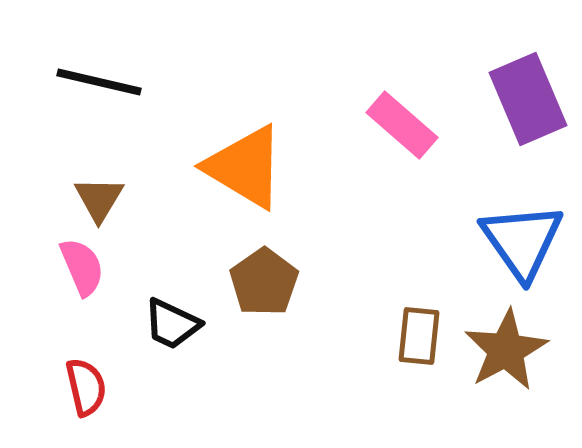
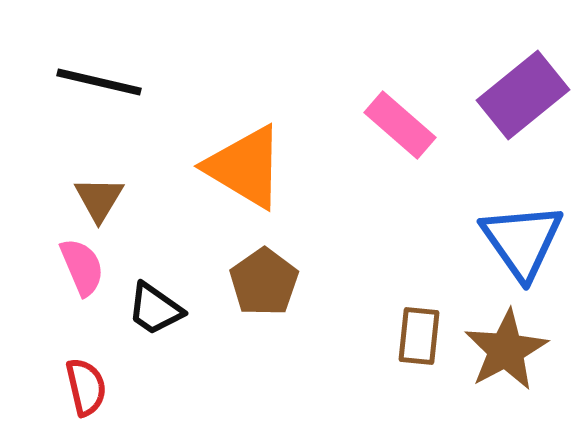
purple rectangle: moved 5 px left, 4 px up; rotated 74 degrees clockwise
pink rectangle: moved 2 px left
black trapezoid: moved 17 px left, 15 px up; rotated 10 degrees clockwise
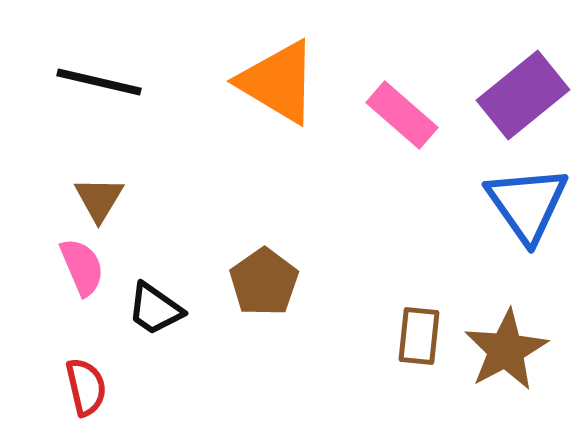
pink rectangle: moved 2 px right, 10 px up
orange triangle: moved 33 px right, 85 px up
blue triangle: moved 5 px right, 37 px up
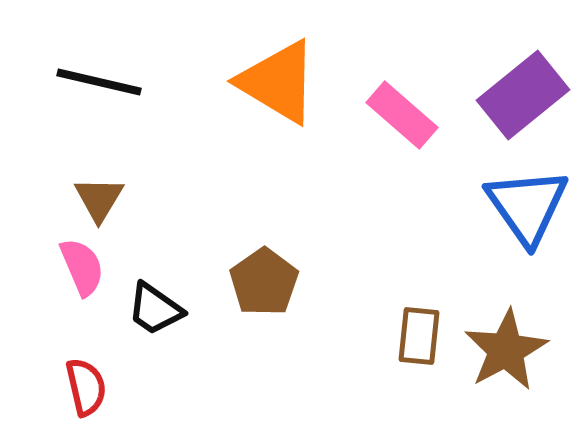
blue triangle: moved 2 px down
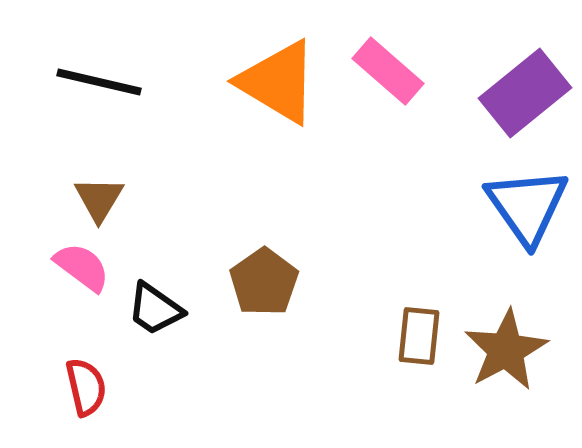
purple rectangle: moved 2 px right, 2 px up
pink rectangle: moved 14 px left, 44 px up
pink semicircle: rotated 30 degrees counterclockwise
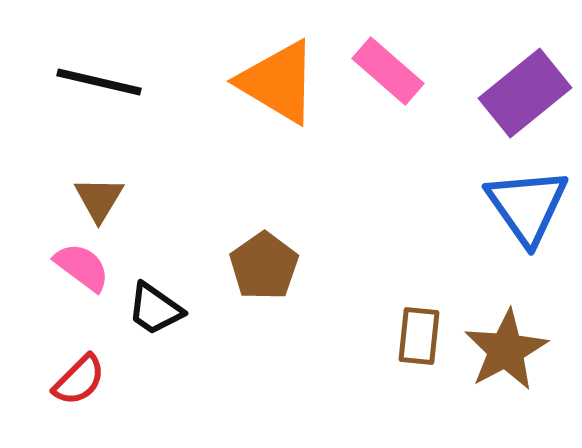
brown pentagon: moved 16 px up
red semicircle: moved 7 px left, 7 px up; rotated 58 degrees clockwise
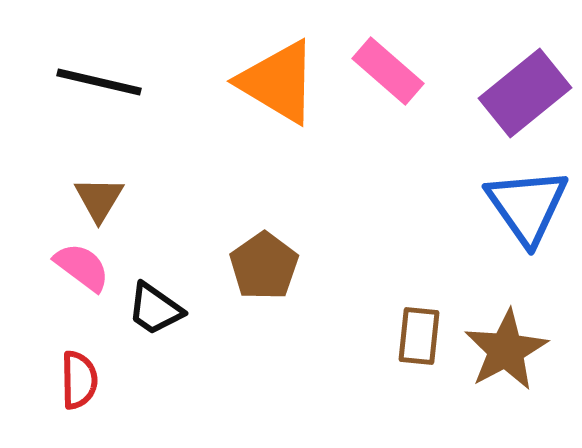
red semicircle: rotated 46 degrees counterclockwise
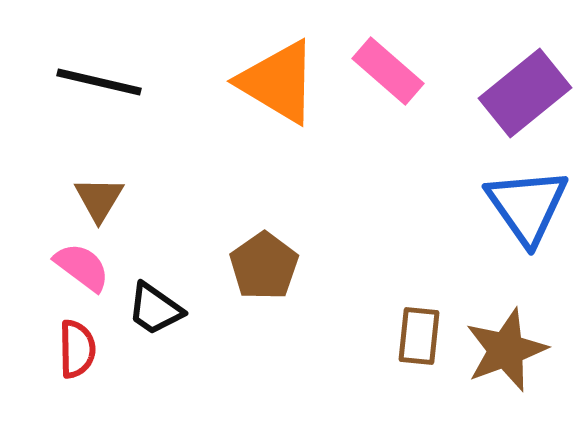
brown star: rotated 8 degrees clockwise
red semicircle: moved 2 px left, 31 px up
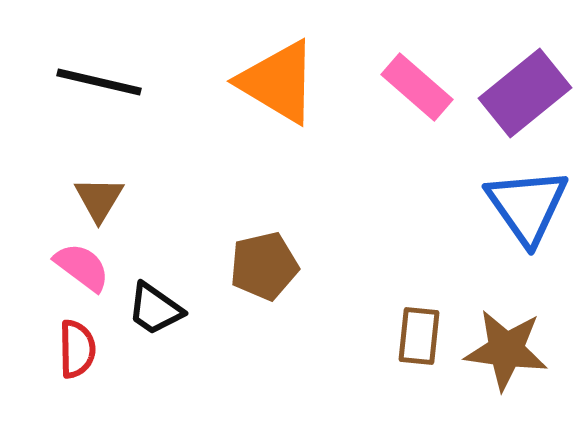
pink rectangle: moved 29 px right, 16 px down
brown pentagon: rotated 22 degrees clockwise
brown star: rotated 28 degrees clockwise
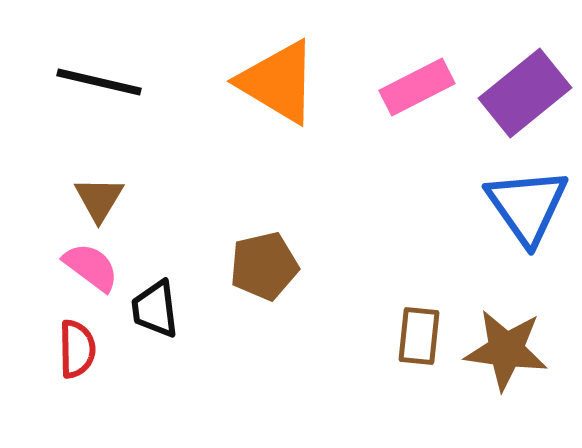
pink rectangle: rotated 68 degrees counterclockwise
pink semicircle: moved 9 px right
black trapezoid: rotated 48 degrees clockwise
